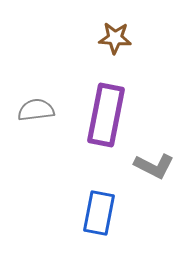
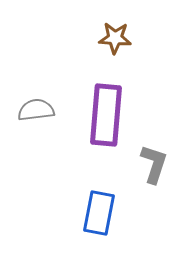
purple rectangle: rotated 6 degrees counterclockwise
gray L-shape: moved 2 px up; rotated 99 degrees counterclockwise
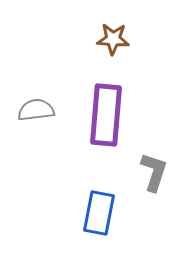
brown star: moved 2 px left, 1 px down
gray L-shape: moved 8 px down
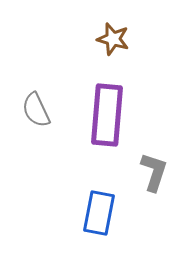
brown star: rotated 12 degrees clockwise
gray semicircle: rotated 108 degrees counterclockwise
purple rectangle: moved 1 px right
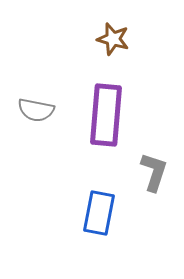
gray semicircle: rotated 54 degrees counterclockwise
purple rectangle: moved 1 px left
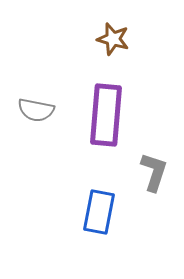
blue rectangle: moved 1 px up
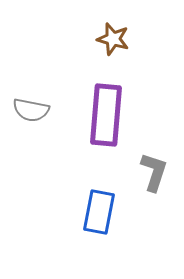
gray semicircle: moved 5 px left
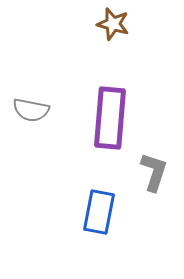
brown star: moved 15 px up
purple rectangle: moved 4 px right, 3 px down
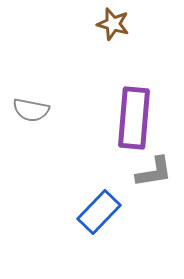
purple rectangle: moved 24 px right
gray L-shape: rotated 63 degrees clockwise
blue rectangle: rotated 33 degrees clockwise
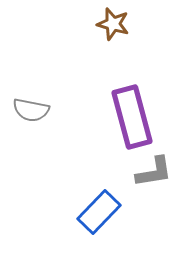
purple rectangle: moved 2 px left, 1 px up; rotated 20 degrees counterclockwise
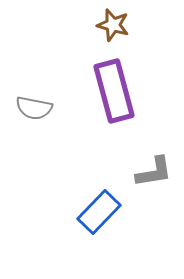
brown star: moved 1 px down
gray semicircle: moved 3 px right, 2 px up
purple rectangle: moved 18 px left, 26 px up
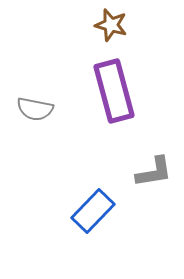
brown star: moved 2 px left
gray semicircle: moved 1 px right, 1 px down
blue rectangle: moved 6 px left, 1 px up
